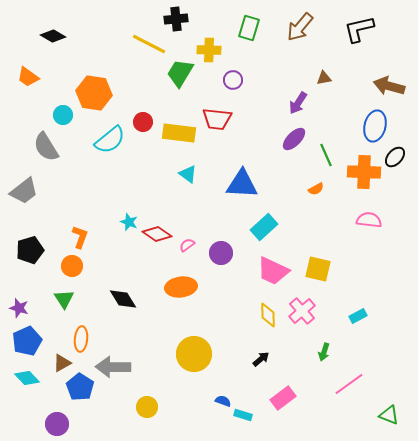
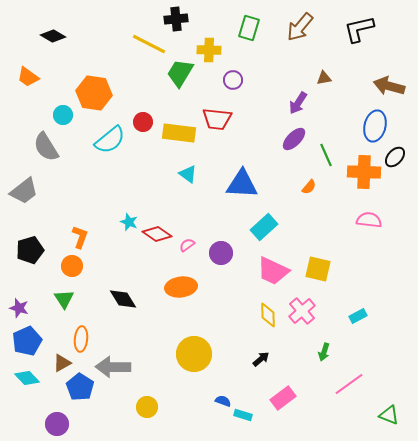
orange semicircle at (316, 189): moved 7 px left, 2 px up; rotated 21 degrees counterclockwise
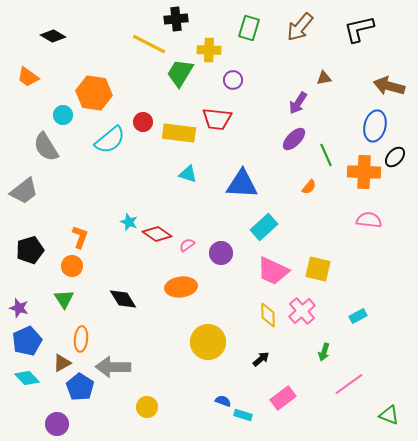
cyan triangle at (188, 174): rotated 18 degrees counterclockwise
yellow circle at (194, 354): moved 14 px right, 12 px up
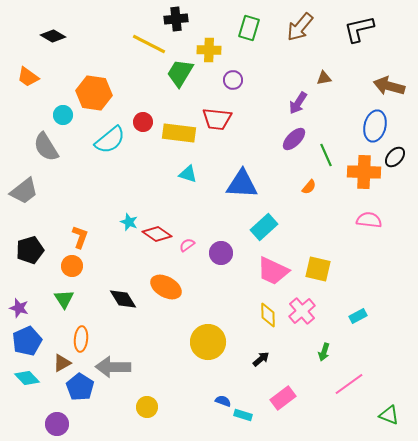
orange ellipse at (181, 287): moved 15 px left; rotated 36 degrees clockwise
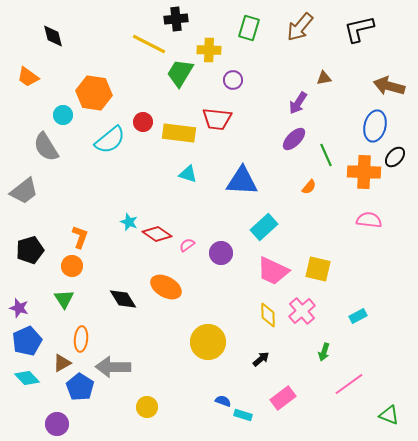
black diamond at (53, 36): rotated 45 degrees clockwise
blue triangle at (242, 184): moved 3 px up
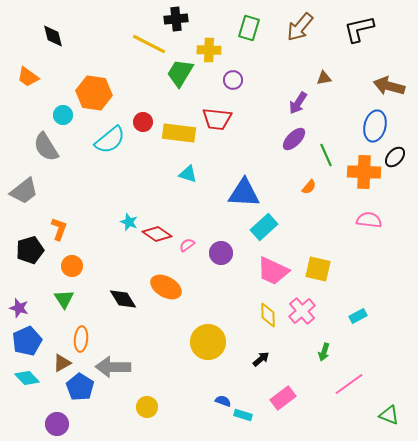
blue triangle at (242, 181): moved 2 px right, 12 px down
orange L-shape at (80, 237): moved 21 px left, 8 px up
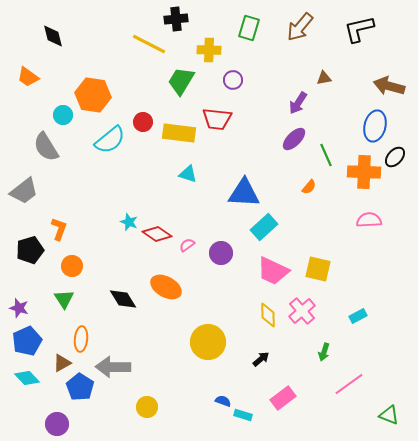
green trapezoid at (180, 73): moved 1 px right, 8 px down
orange hexagon at (94, 93): moved 1 px left, 2 px down
pink semicircle at (369, 220): rotated 10 degrees counterclockwise
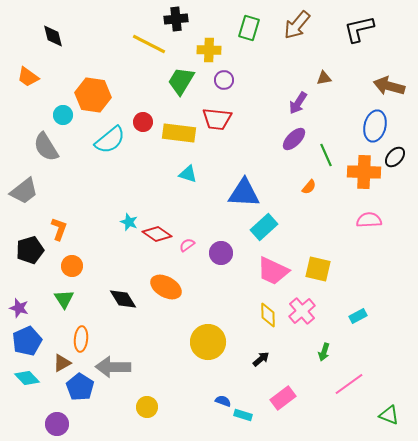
brown arrow at (300, 27): moved 3 px left, 2 px up
purple circle at (233, 80): moved 9 px left
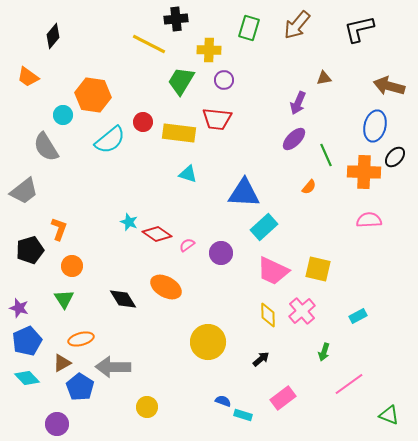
black diamond at (53, 36): rotated 55 degrees clockwise
purple arrow at (298, 103): rotated 10 degrees counterclockwise
orange ellipse at (81, 339): rotated 70 degrees clockwise
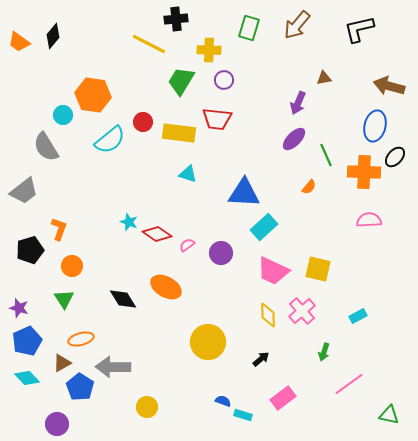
orange trapezoid at (28, 77): moved 9 px left, 35 px up
green triangle at (389, 415): rotated 10 degrees counterclockwise
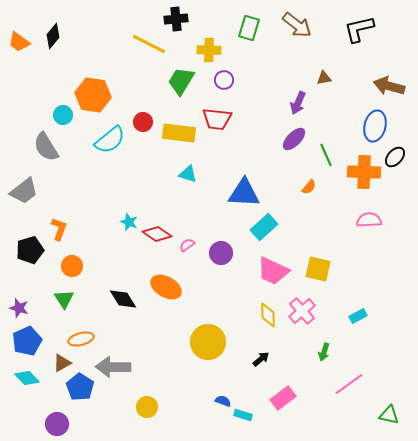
brown arrow at (297, 25): rotated 92 degrees counterclockwise
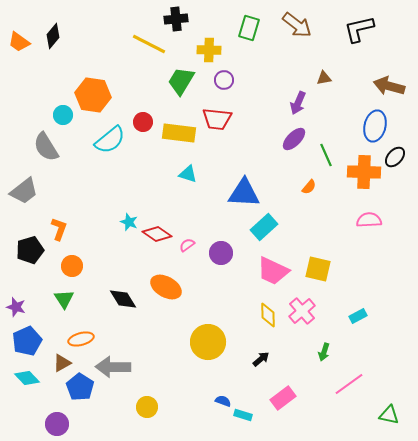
purple star at (19, 308): moved 3 px left, 1 px up
